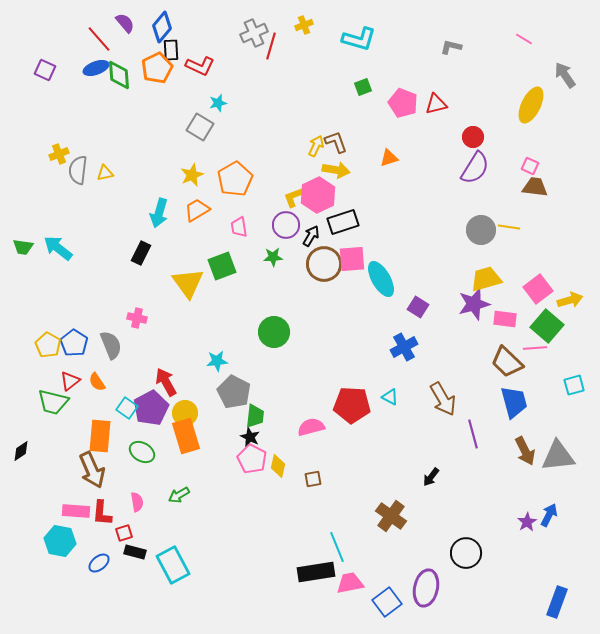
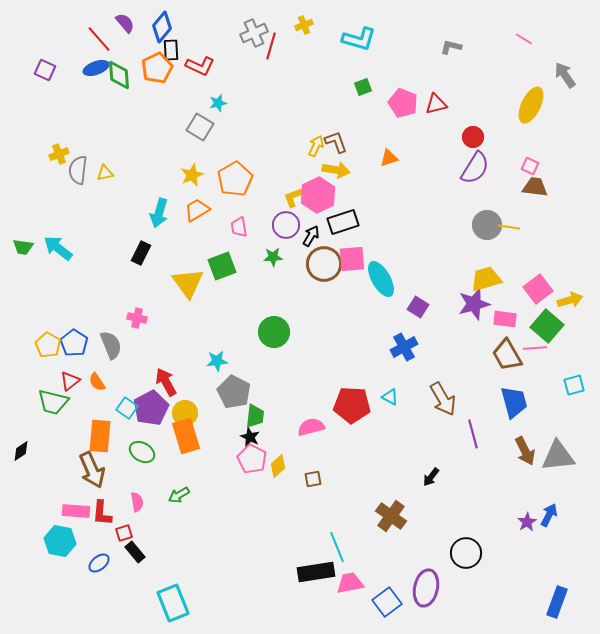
gray circle at (481, 230): moved 6 px right, 5 px up
brown trapezoid at (507, 362): moved 7 px up; rotated 16 degrees clockwise
yellow diamond at (278, 466): rotated 35 degrees clockwise
black rectangle at (135, 552): rotated 35 degrees clockwise
cyan rectangle at (173, 565): moved 38 px down; rotated 6 degrees clockwise
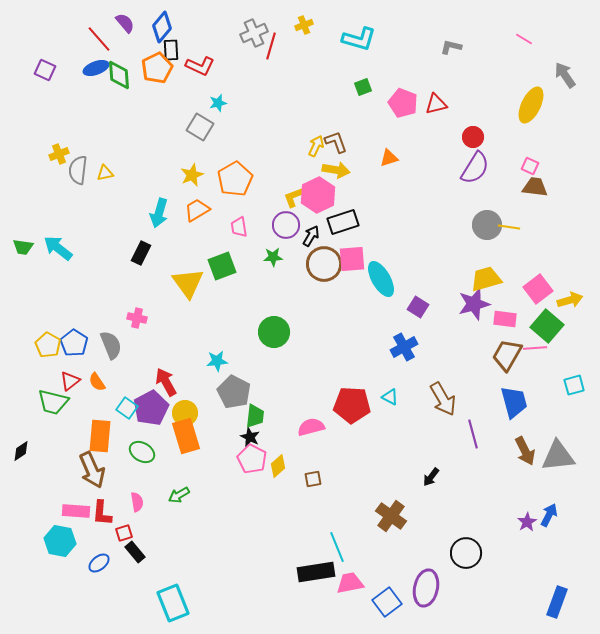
brown trapezoid at (507, 355): rotated 60 degrees clockwise
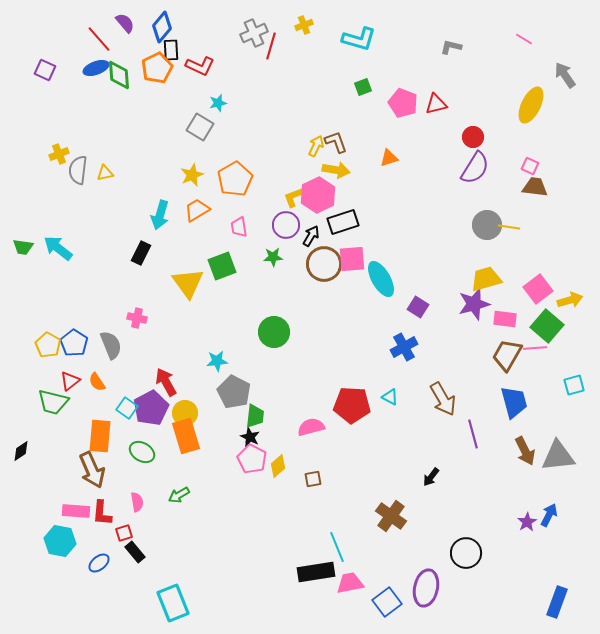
cyan arrow at (159, 213): moved 1 px right, 2 px down
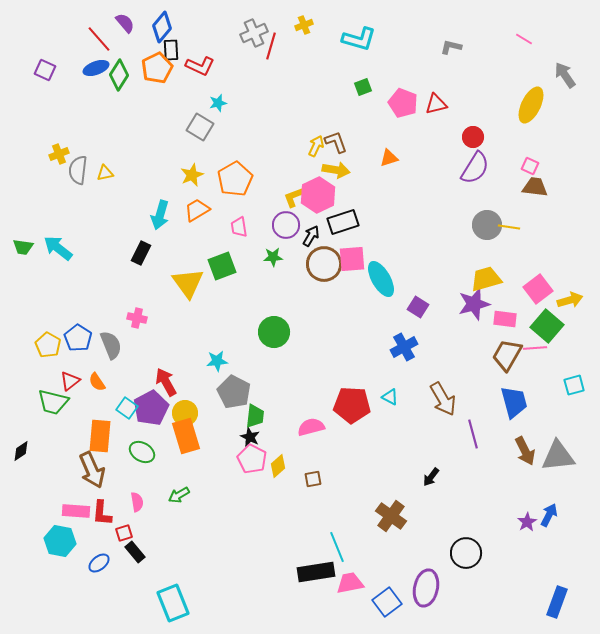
green diamond at (119, 75): rotated 36 degrees clockwise
blue pentagon at (74, 343): moved 4 px right, 5 px up
